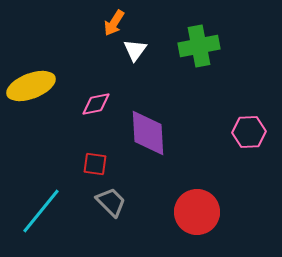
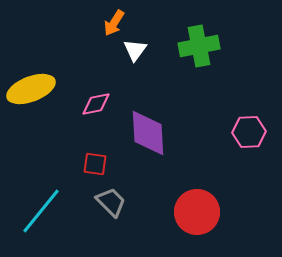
yellow ellipse: moved 3 px down
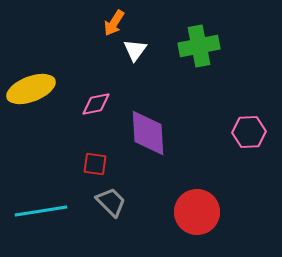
cyan line: rotated 42 degrees clockwise
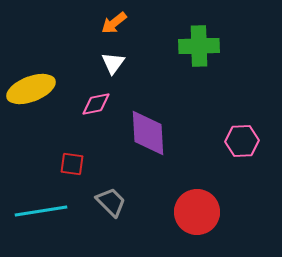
orange arrow: rotated 20 degrees clockwise
green cross: rotated 9 degrees clockwise
white triangle: moved 22 px left, 13 px down
pink hexagon: moved 7 px left, 9 px down
red square: moved 23 px left
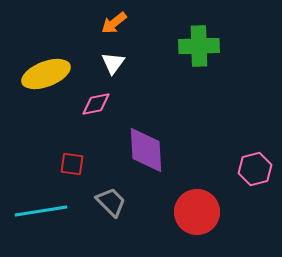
yellow ellipse: moved 15 px right, 15 px up
purple diamond: moved 2 px left, 17 px down
pink hexagon: moved 13 px right, 28 px down; rotated 12 degrees counterclockwise
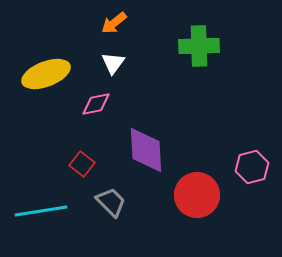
red square: moved 10 px right; rotated 30 degrees clockwise
pink hexagon: moved 3 px left, 2 px up
red circle: moved 17 px up
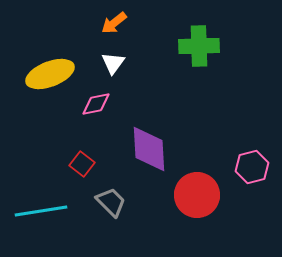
yellow ellipse: moved 4 px right
purple diamond: moved 3 px right, 1 px up
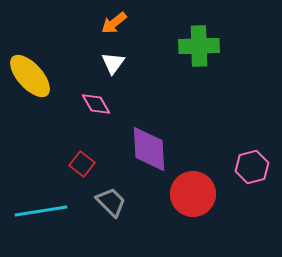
yellow ellipse: moved 20 px left, 2 px down; rotated 69 degrees clockwise
pink diamond: rotated 72 degrees clockwise
red circle: moved 4 px left, 1 px up
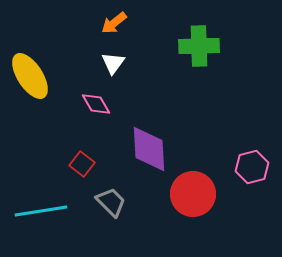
yellow ellipse: rotated 9 degrees clockwise
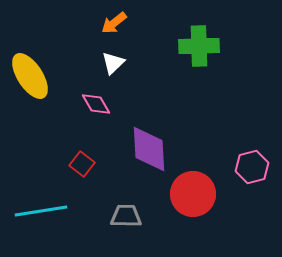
white triangle: rotated 10 degrees clockwise
gray trapezoid: moved 15 px right, 14 px down; rotated 44 degrees counterclockwise
